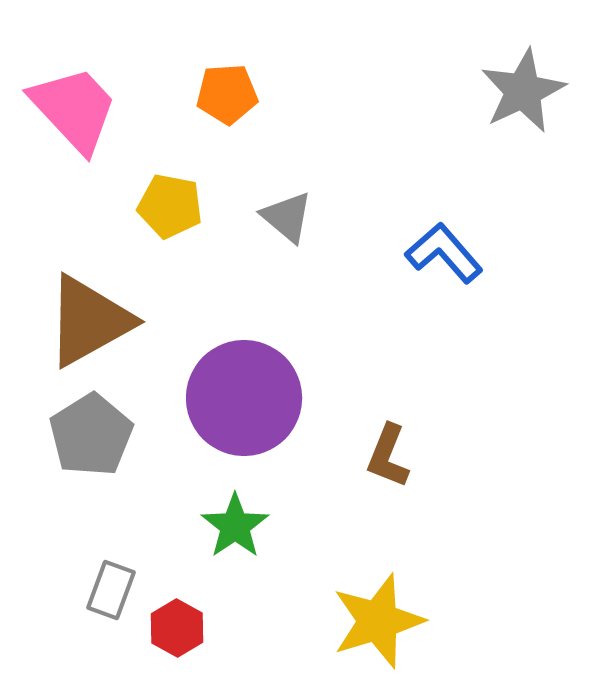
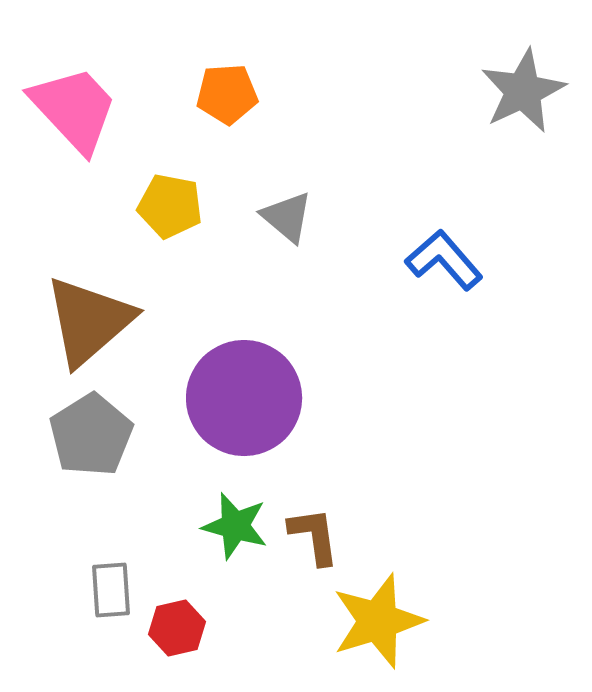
blue L-shape: moved 7 px down
brown triangle: rotated 12 degrees counterclockwise
brown L-shape: moved 74 px left, 80 px down; rotated 150 degrees clockwise
green star: rotated 22 degrees counterclockwise
gray rectangle: rotated 24 degrees counterclockwise
red hexagon: rotated 18 degrees clockwise
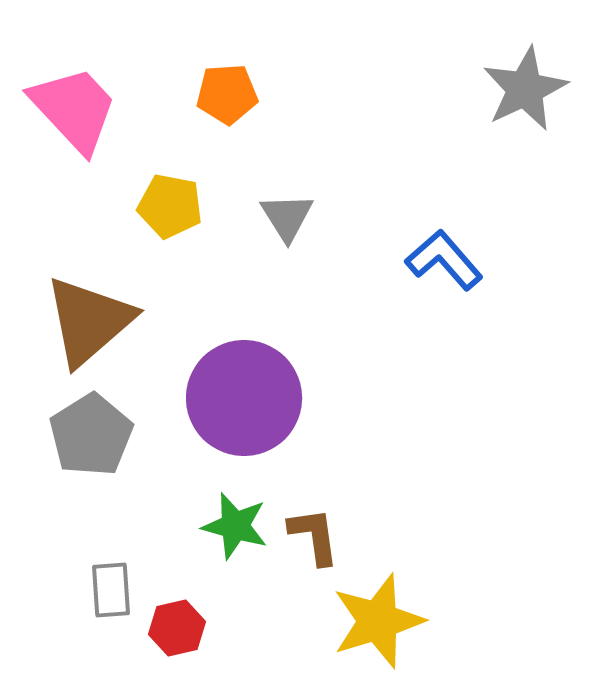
gray star: moved 2 px right, 2 px up
gray triangle: rotated 18 degrees clockwise
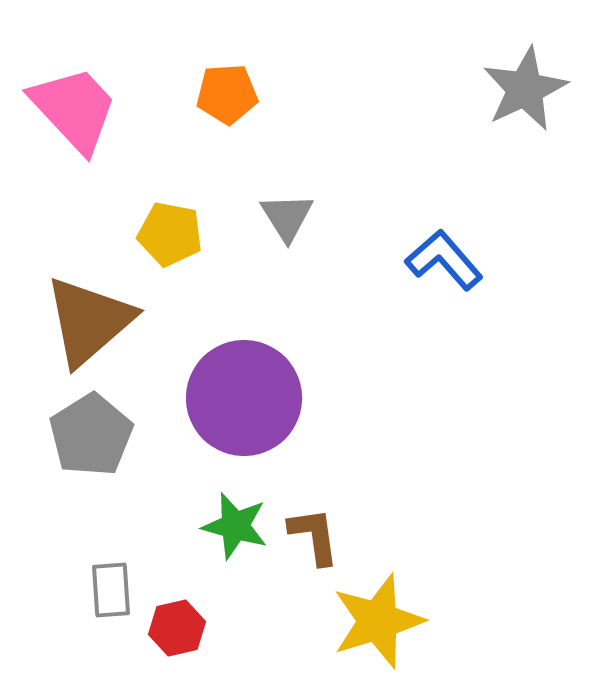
yellow pentagon: moved 28 px down
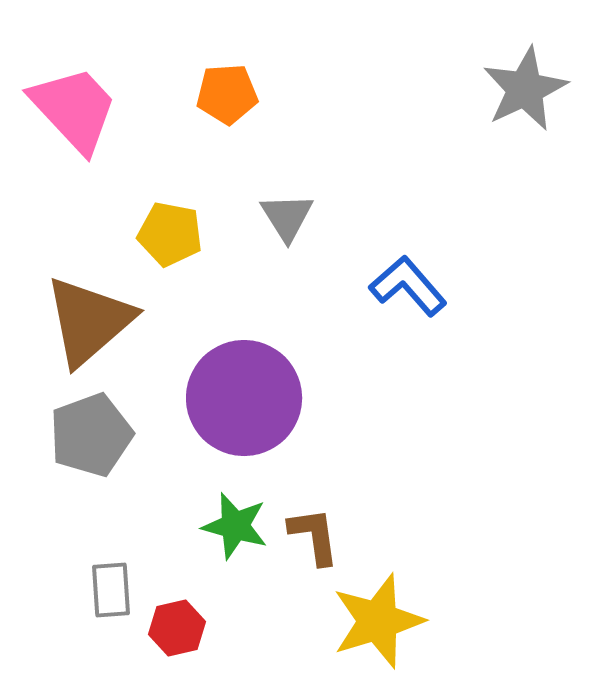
blue L-shape: moved 36 px left, 26 px down
gray pentagon: rotated 12 degrees clockwise
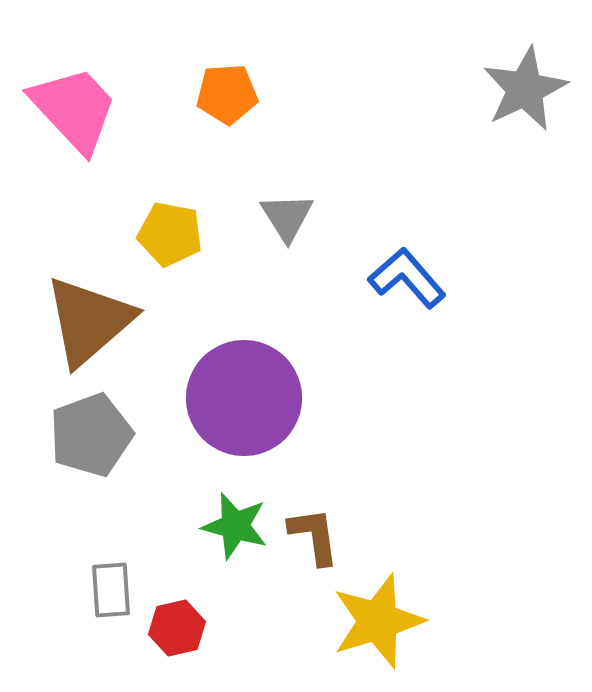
blue L-shape: moved 1 px left, 8 px up
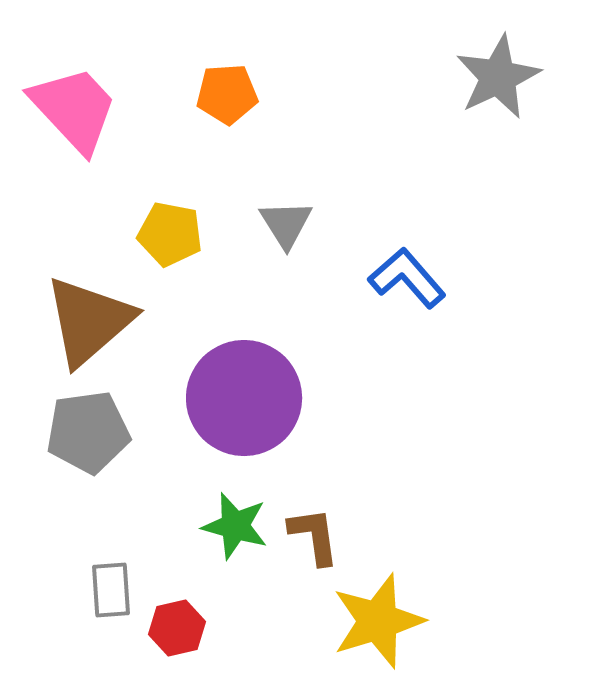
gray star: moved 27 px left, 12 px up
gray triangle: moved 1 px left, 7 px down
gray pentagon: moved 3 px left, 3 px up; rotated 12 degrees clockwise
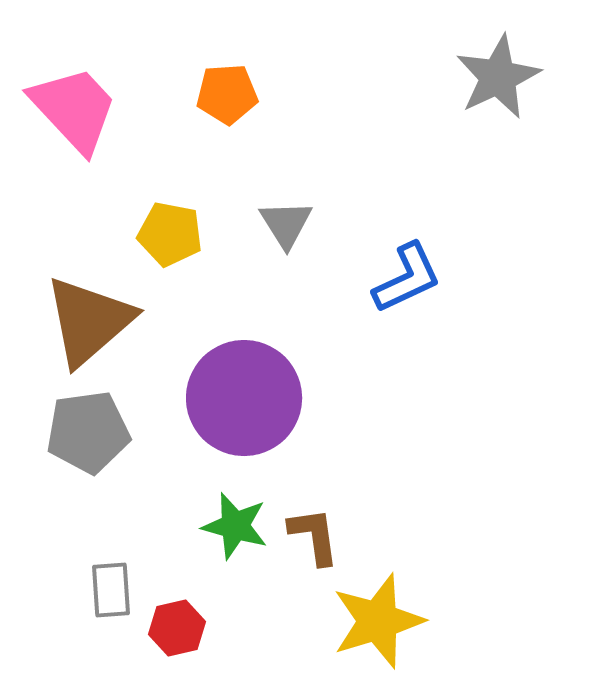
blue L-shape: rotated 106 degrees clockwise
